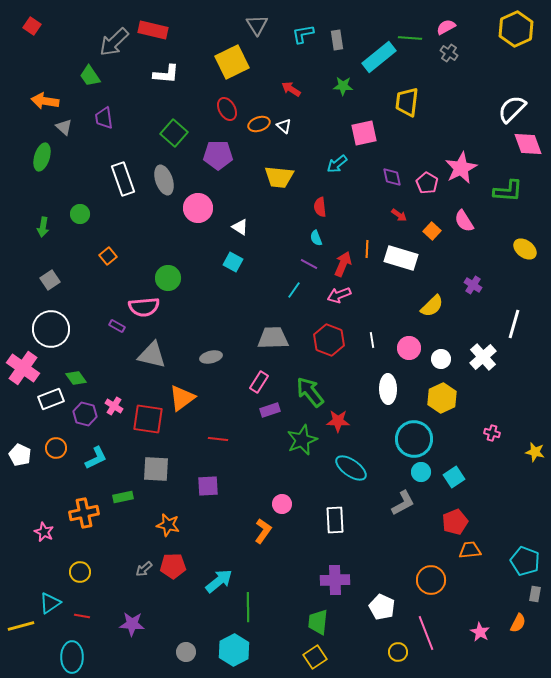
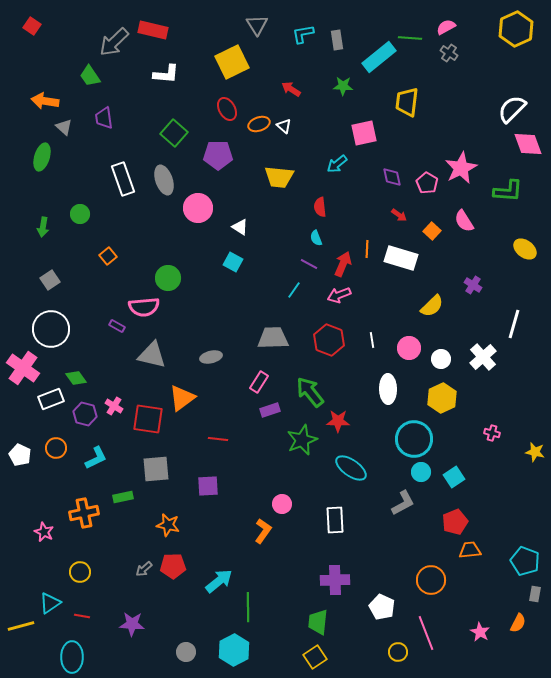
gray square at (156, 469): rotated 8 degrees counterclockwise
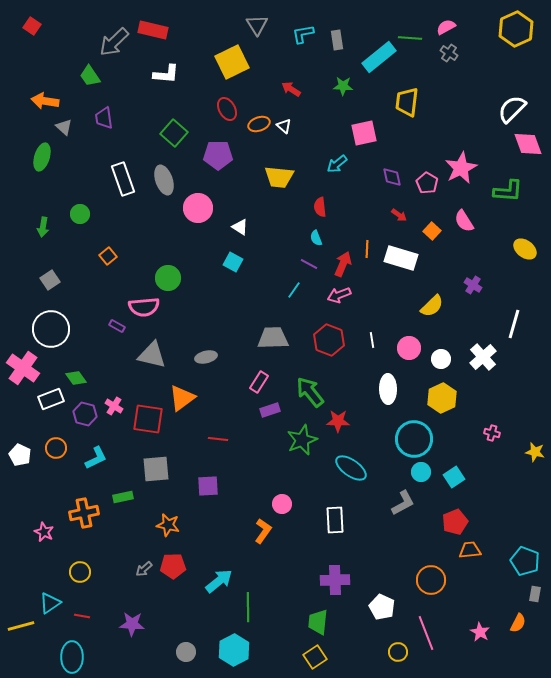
gray ellipse at (211, 357): moved 5 px left
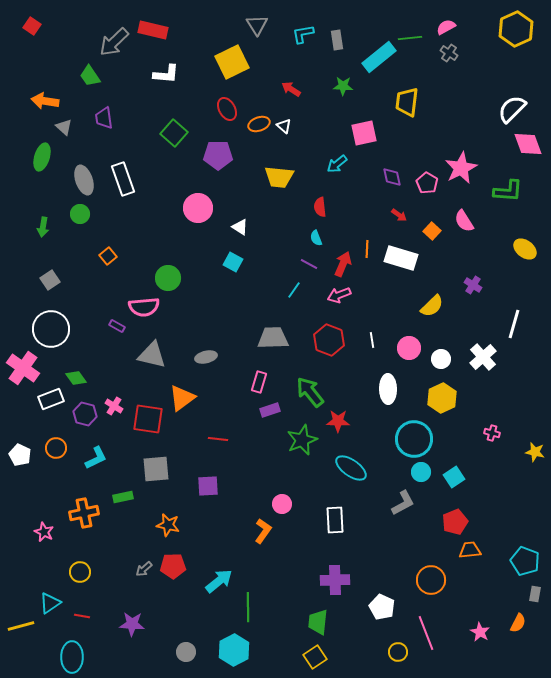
green line at (410, 38): rotated 10 degrees counterclockwise
gray ellipse at (164, 180): moved 80 px left
pink rectangle at (259, 382): rotated 15 degrees counterclockwise
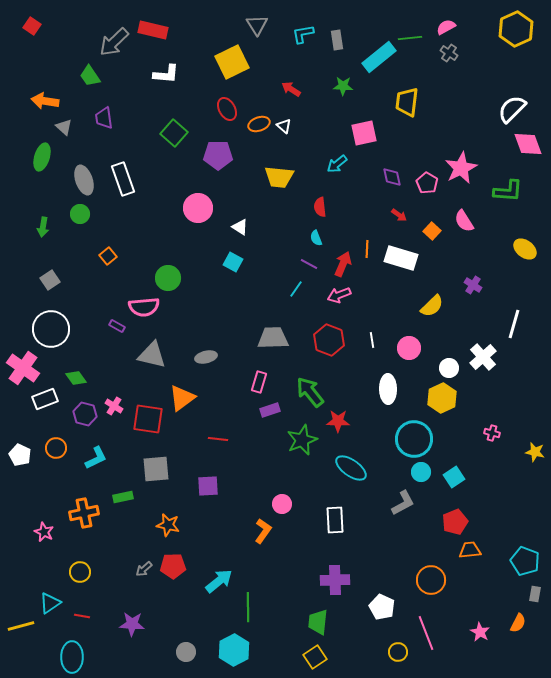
cyan line at (294, 290): moved 2 px right, 1 px up
white circle at (441, 359): moved 8 px right, 9 px down
white rectangle at (51, 399): moved 6 px left
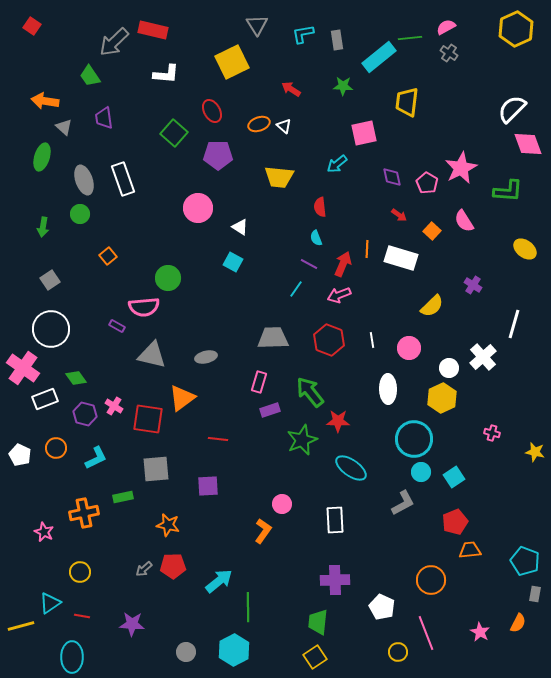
red ellipse at (227, 109): moved 15 px left, 2 px down
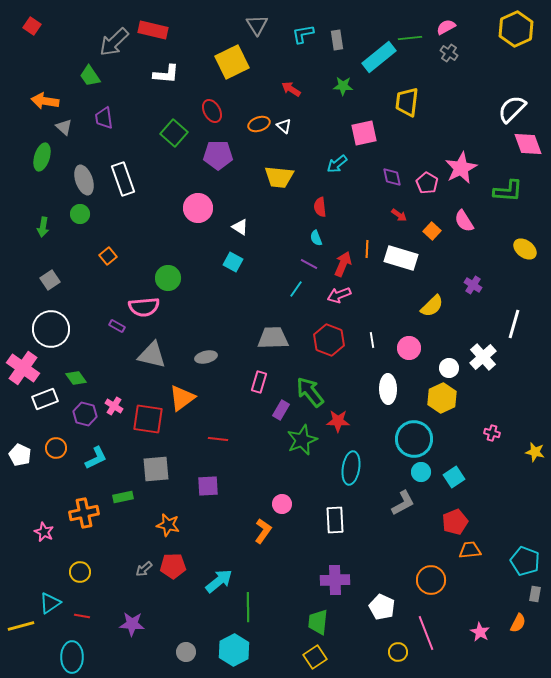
purple rectangle at (270, 410): moved 11 px right; rotated 42 degrees counterclockwise
cyan ellipse at (351, 468): rotated 64 degrees clockwise
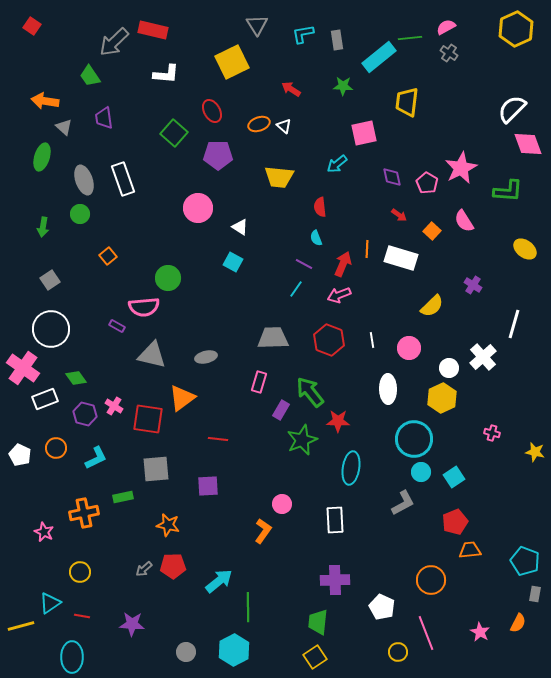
purple line at (309, 264): moved 5 px left
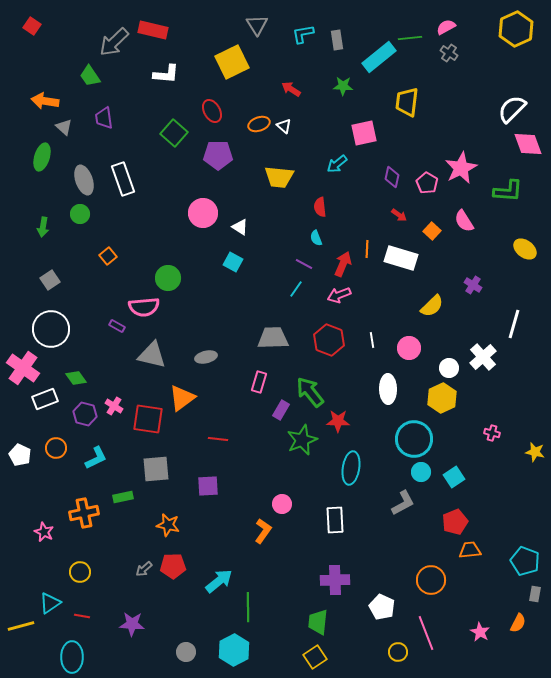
purple diamond at (392, 177): rotated 25 degrees clockwise
pink circle at (198, 208): moved 5 px right, 5 px down
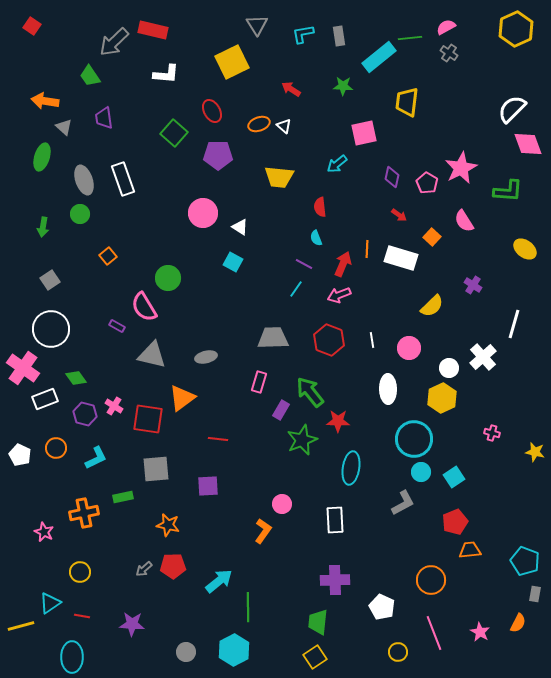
gray rectangle at (337, 40): moved 2 px right, 4 px up
orange square at (432, 231): moved 6 px down
pink semicircle at (144, 307): rotated 64 degrees clockwise
pink line at (426, 633): moved 8 px right
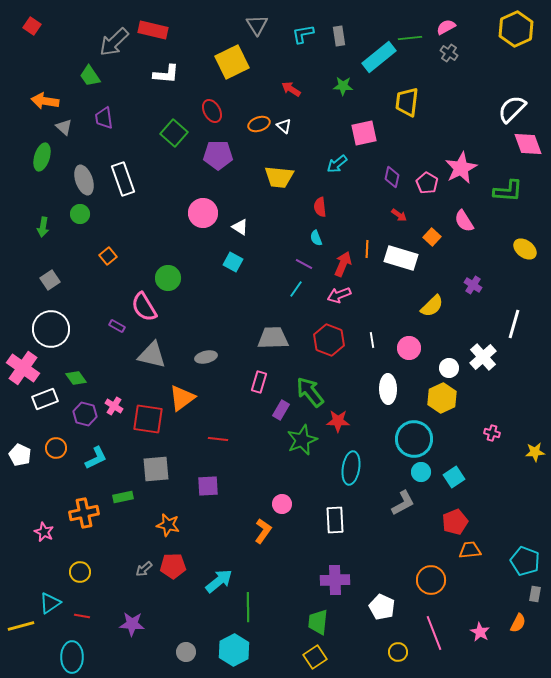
yellow star at (535, 452): rotated 18 degrees counterclockwise
